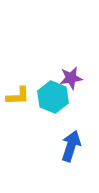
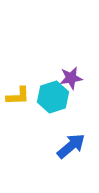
cyan hexagon: rotated 20 degrees clockwise
blue arrow: rotated 32 degrees clockwise
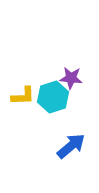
purple star: rotated 15 degrees clockwise
yellow L-shape: moved 5 px right
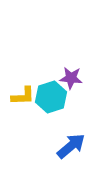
cyan hexagon: moved 2 px left
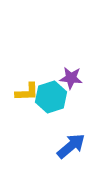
yellow L-shape: moved 4 px right, 4 px up
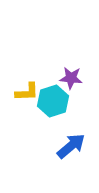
cyan hexagon: moved 2 px right, 4 px down
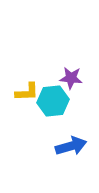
cyan hexagon: rotated 12 degrees clockwise
blue arrow: rotated 24 degrees clockwise
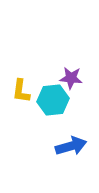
yellow L-shape: moved 6 px left, 1 px up; rotated 100 degrees clockwise
cyan hexagon: moved 1 px up
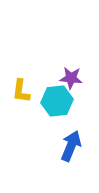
cyan hexagon: moved 4 px right, 1 px down
blue arrow: rotated 52 degrees counterclockwise
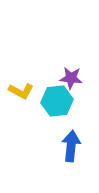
yellow L-shape: rotated 70 degrees counterclockwise
blue arrow: rotated 16 degrees counterclockwise
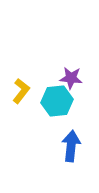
yellow L-shape: rotated 80 degrees counterclockwise
